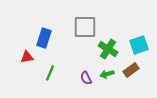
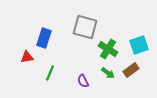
gray square: rotated 15 degrees clockwise
green arrow: moved 1 px right, 1 px up; rotated 128 degrees counterclockwise
purple semicircle: moved 3 px left, 3 px down
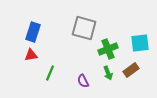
gray square: moved 1 px left, 1 px down
blue rectangle: moved 11 px left, 6 px up
cyan square: moved 1 px right, 2 px up; rotated 12 degrees clockwise
green cross: rotated 36 degrees clockwise
red triangle: moved 4 px right, 2 px up
green arrow: rotated 32 degrees clockwise
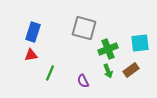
green arrow: moved 2 px up
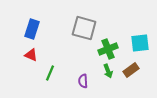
blue rectangle: moved 1 px left, 3 px up
red triangle: rotated 32 degrees clockwise
purple semicircle: rotated 24 degrees clockwise
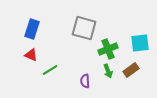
green line: moved 3 px up; rotated 35 degrees clockwise
purple semicircle: moved 2 px right
